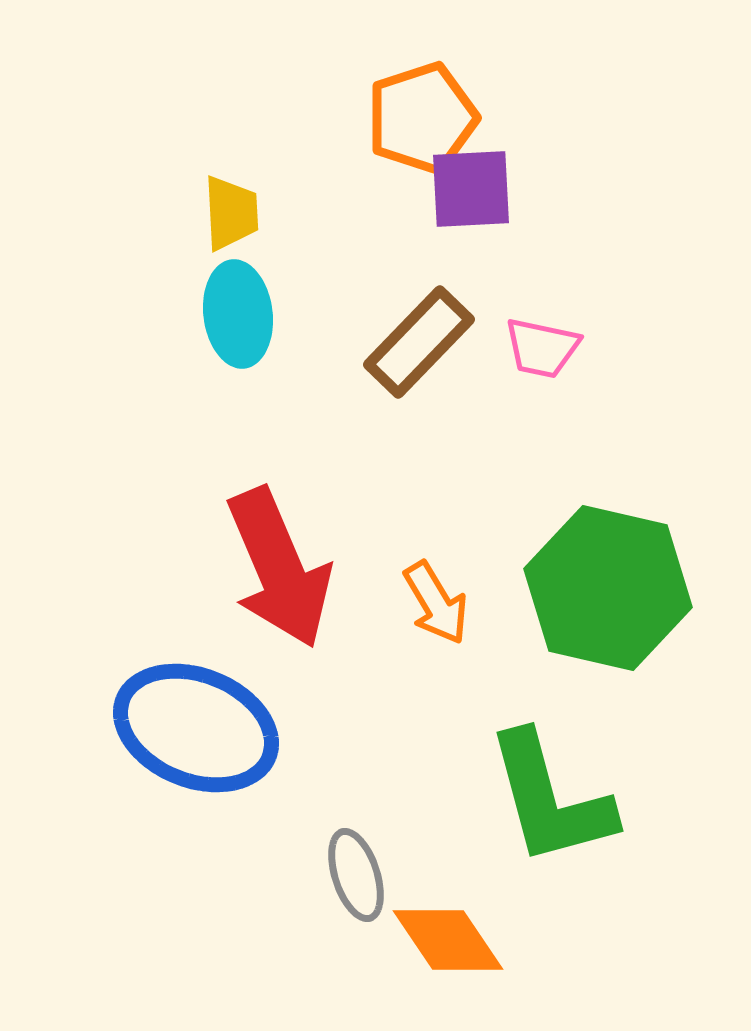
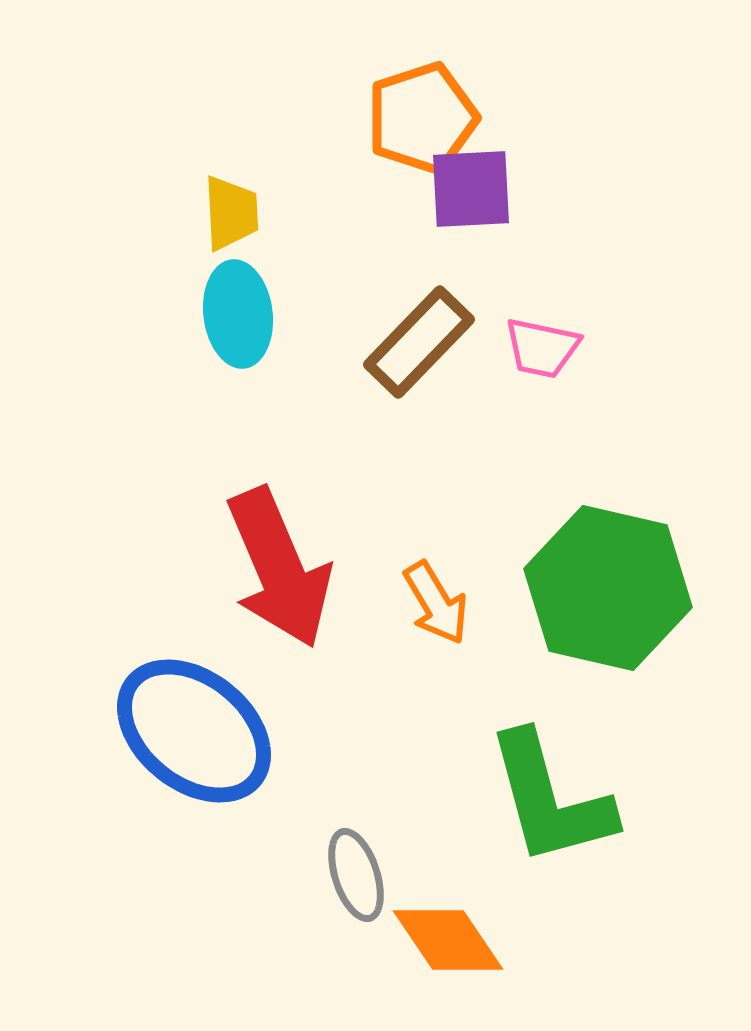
blue ellipse: moved 2 px left, 3 px down; rotated 17 degrees clockwise
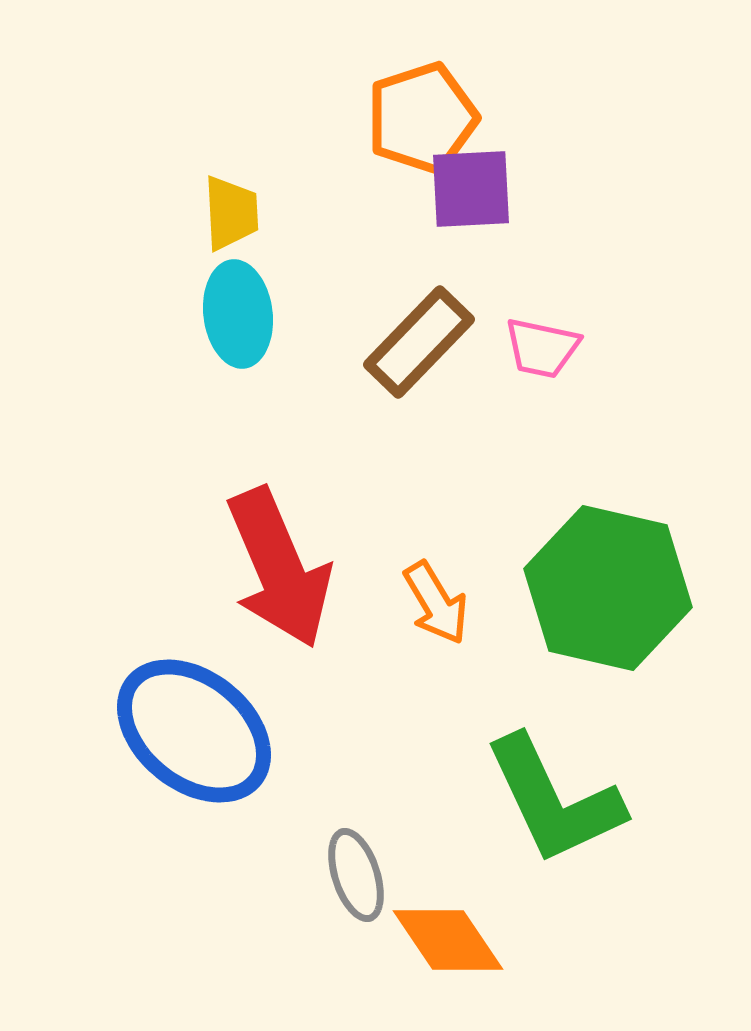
green L-shape: moved 4 px right, 1 px down; rotated 10 degrees counterclockwise
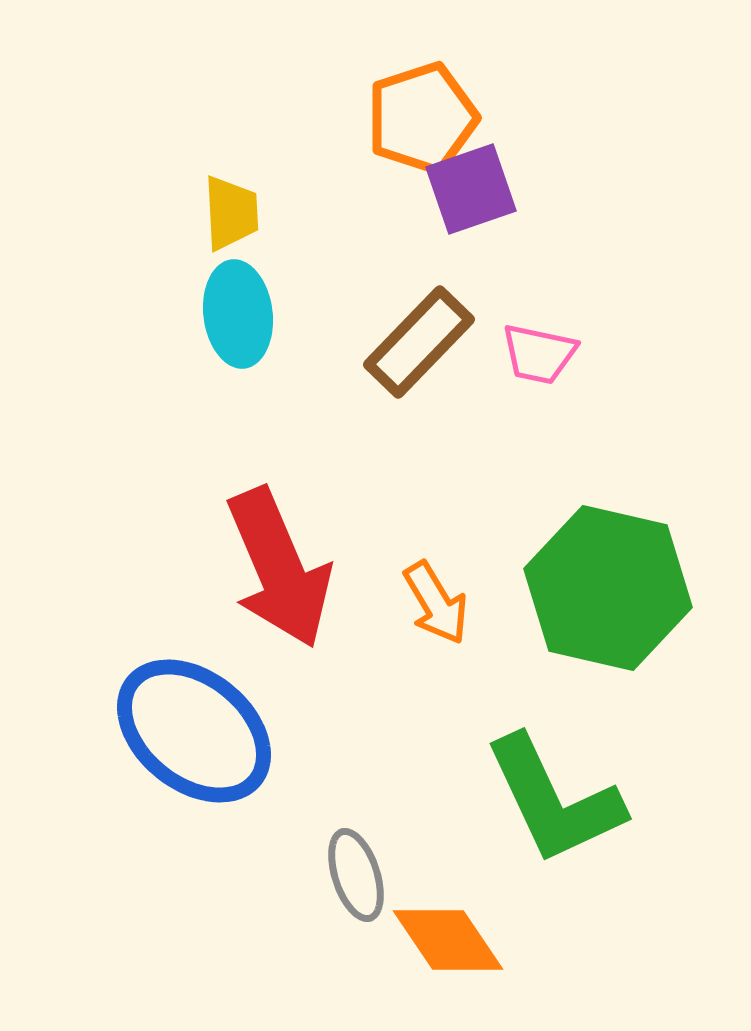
purple square: rotated 16 degrees counterclockwise
pink trapezoid: moved 3 px left, 6 px down
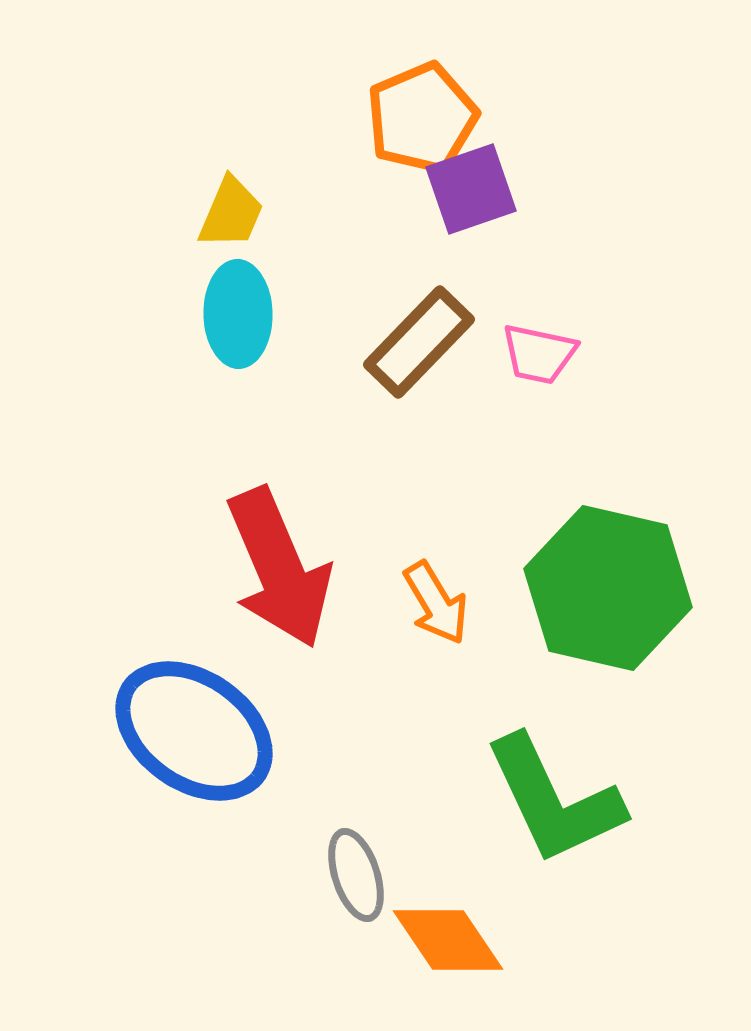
orange pentagon: rotated 5 degrees counterclockwise
yellow trapezoid: rotated 26 degrees clockwise
cyan ellipse: rotated 6 degrees clockwise
blue ellipse: rotated 4 degrees counterclockwise
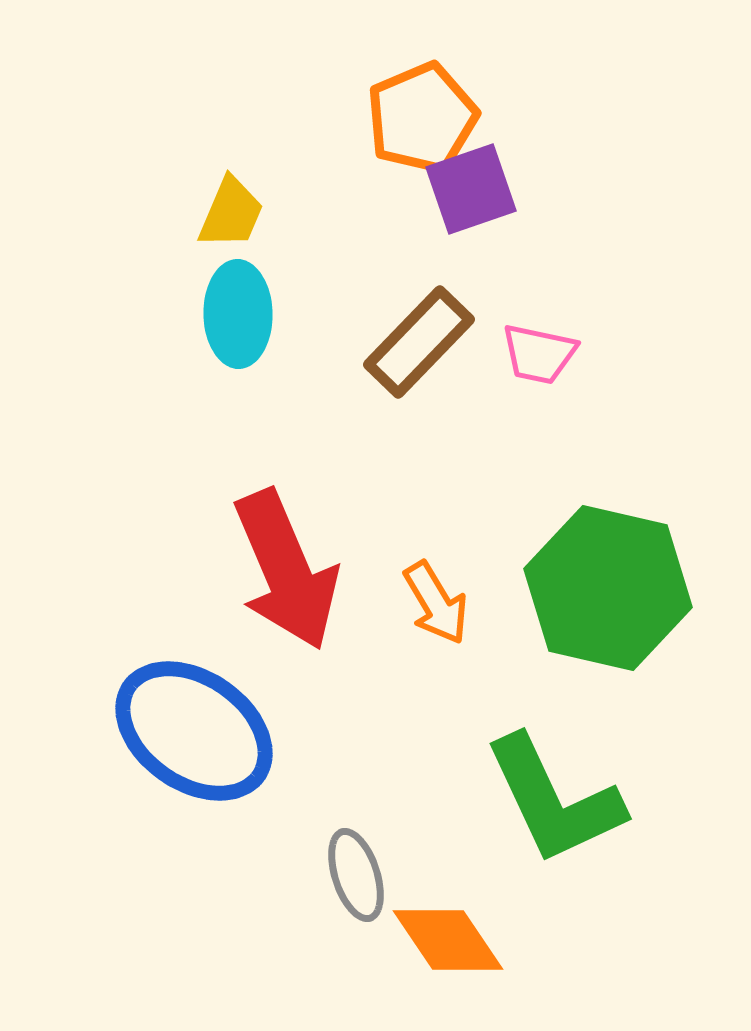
red arrow: moved 7 px right, 2 px down
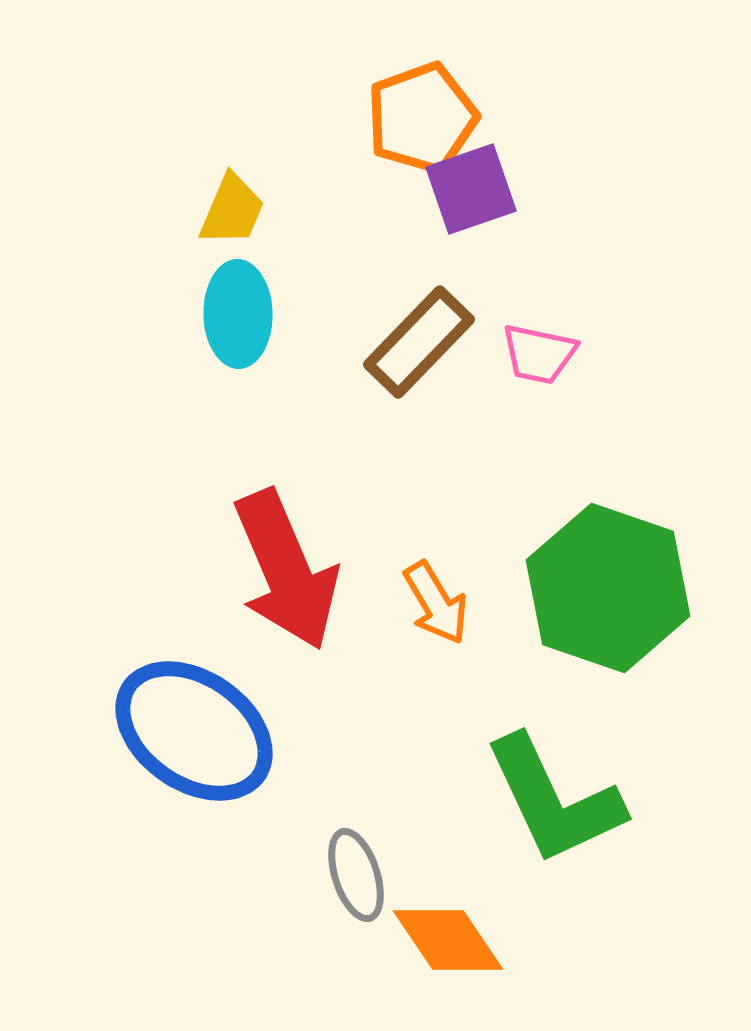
orange pentagon: rotated 3 degrees clockwise
yellow trapezoid: moved 1 px right, 3 px up
green hexagon: rotated 6 degrees clockwise
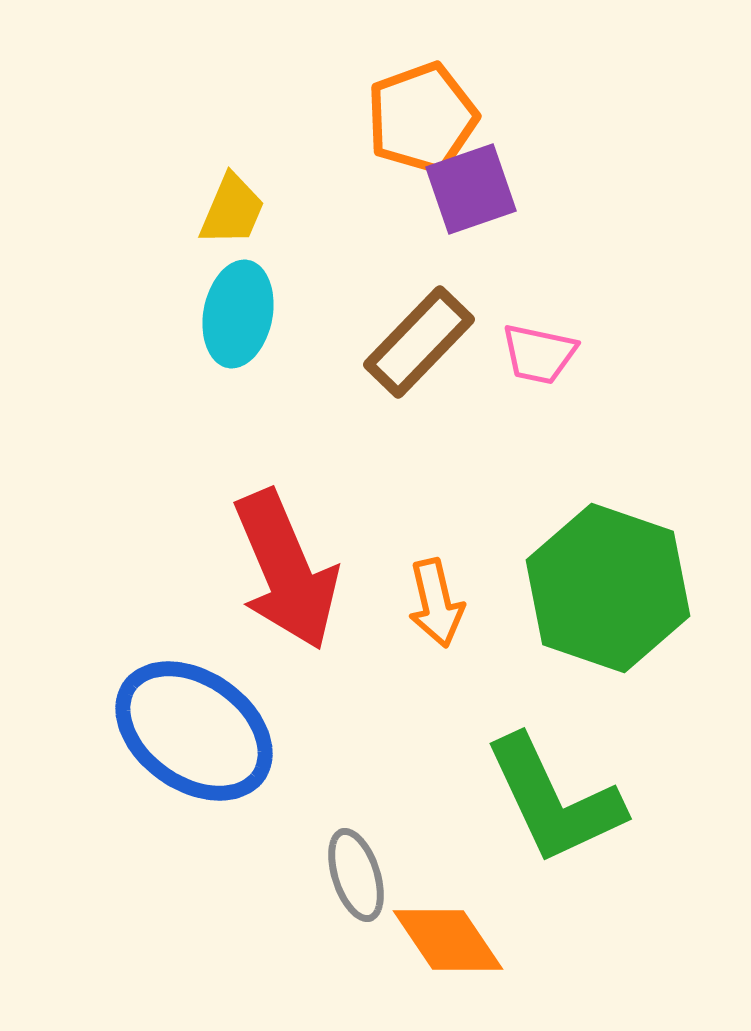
cyan ellipse: rotated 12 degrees clockwise
orange arrow: rotated 18 degrees clockwise
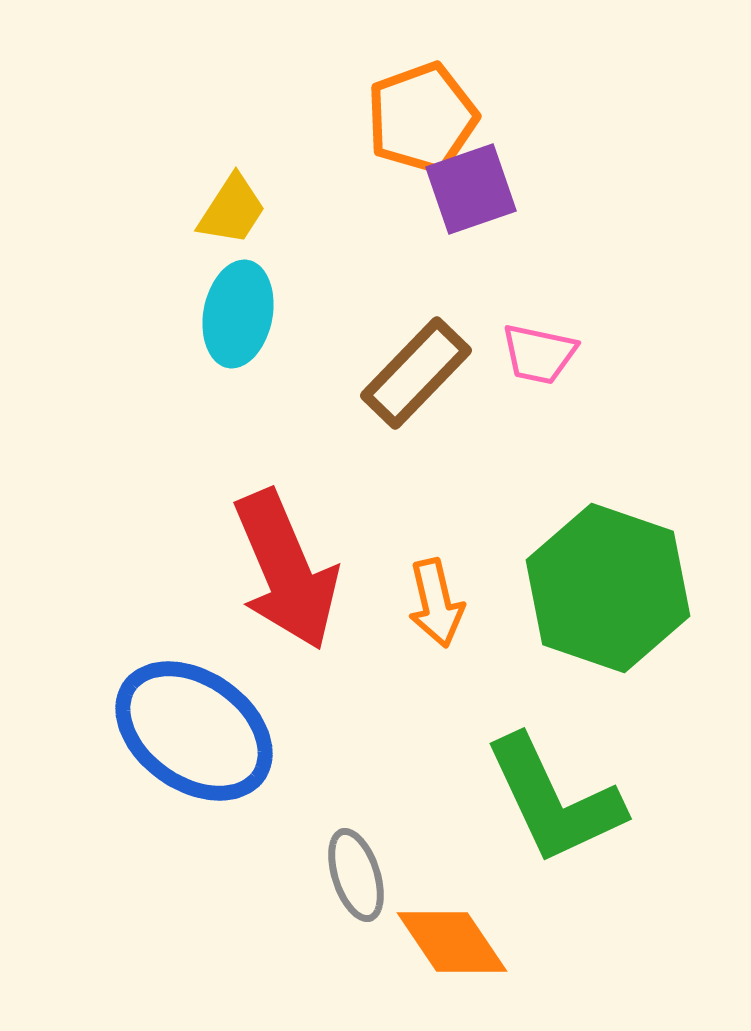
yellow trapezoid: rotated 10 degrees clockwise
brown rectangle: moved 3 px left, 31 px down
orange diamond: moved 4 px right, 2 px down
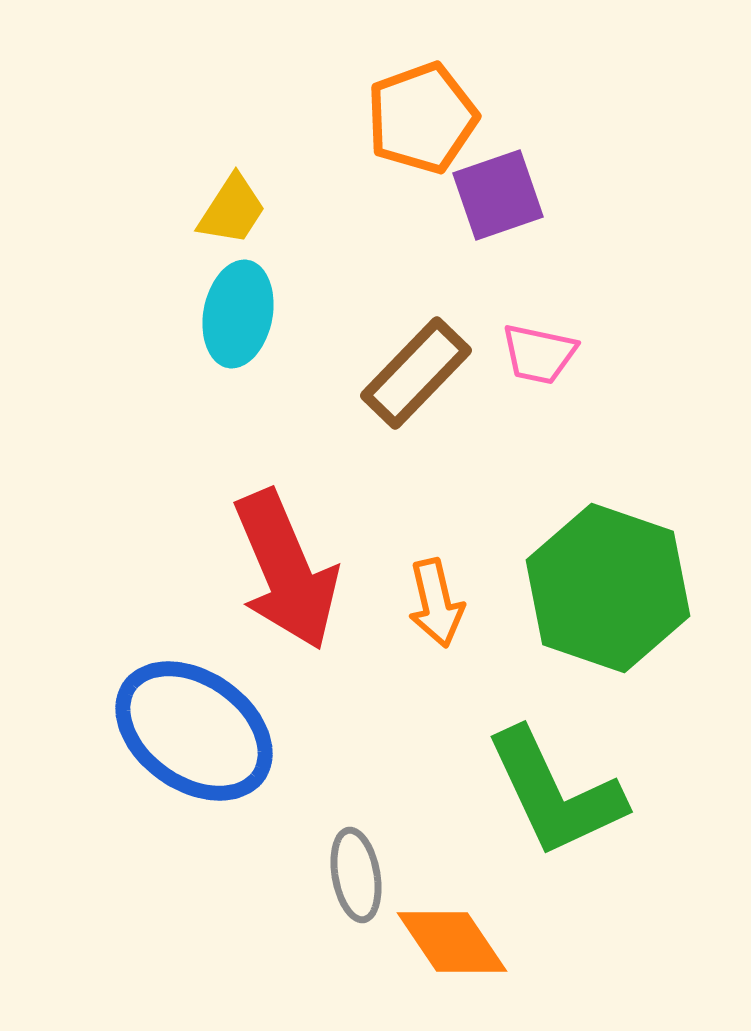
purple square: moved 27 px right, 6 px down
green L-shape: moved 1 px right, 7 px up
gray ellipse: rotated 8 degrees clockwise
